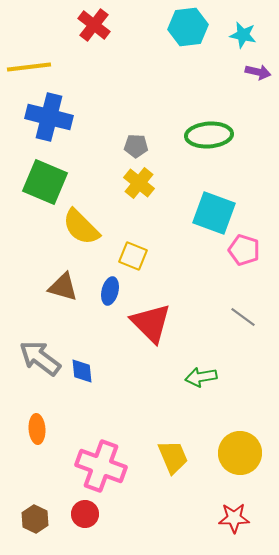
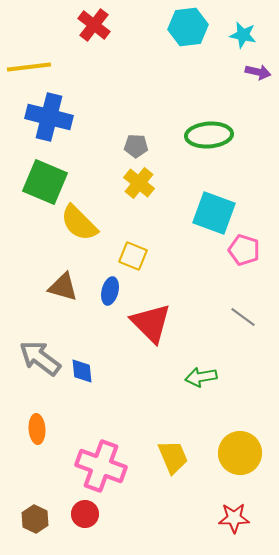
yellow semicircle: moved 2 px left, 4 px up
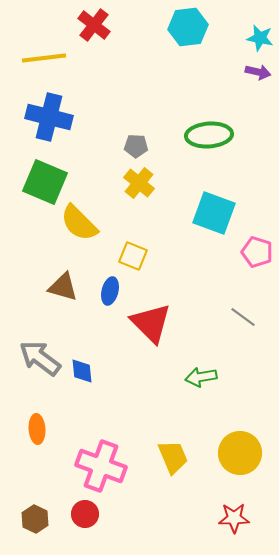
cyan star: moved 17 px right, 3 px down
yellow line: moved 15 px right, 9 px up
pink pentagon: moved 13 px right, 2 px down
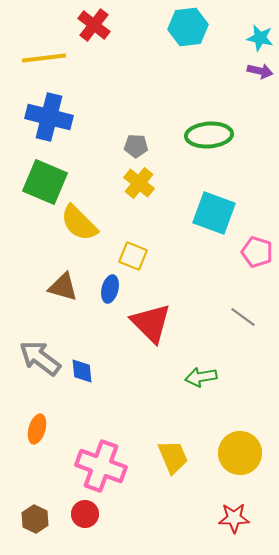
purple arrow: moved 2 px right, 1 px up
blue ellipse: moved 2 px up
orange ellipse: rotated 20 degrees clockwise
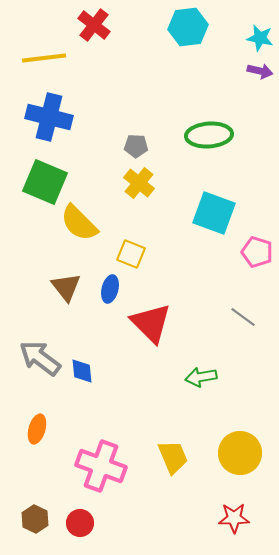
yellow square: moved 2 px left, 2 px up
brown triangle: moved 3 px right; rotated 36 degrees clockwise
red circle: moved 5 px left, 9 px down
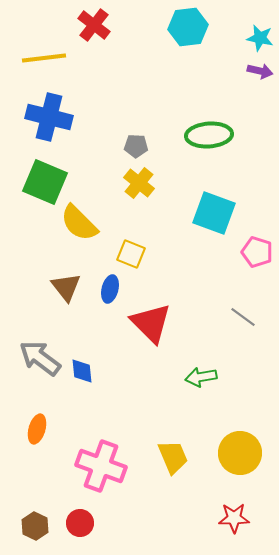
brown hexagon: moved 7 px down
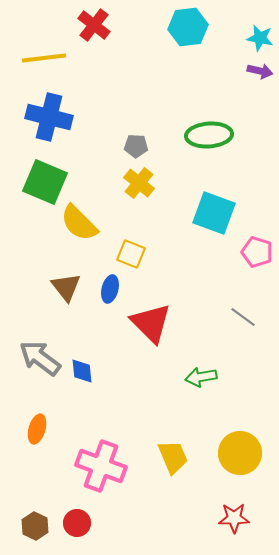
red circle: moved 3 px left
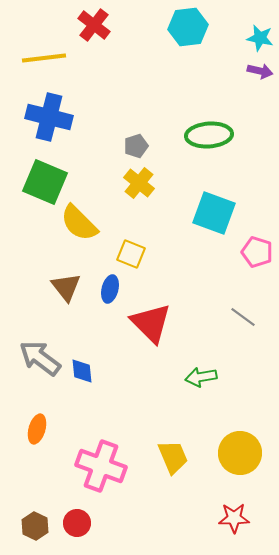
gray pentagon: rotated 20 degrees counterclockwise
